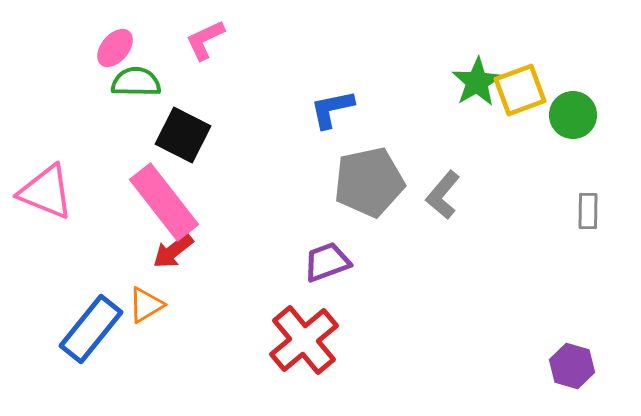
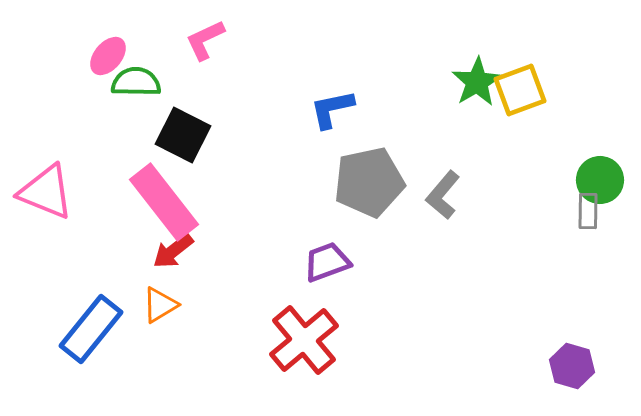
pink ellipse: moved 7 px left, 8 px down
green circle: moved 27 px right, 65 px down
orange triangle: moved 14 px right
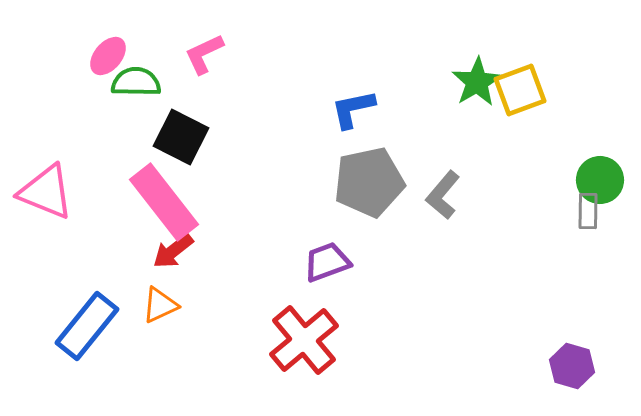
pink L-shape: moved 1 px left, 14 px down
blue L-shape: moved 21 px right
black square: moved 2 px left, 2 px down
orange triangle: rotated 6 degrees clockwise
blue rectangle: moved 4 px left, 3 px up
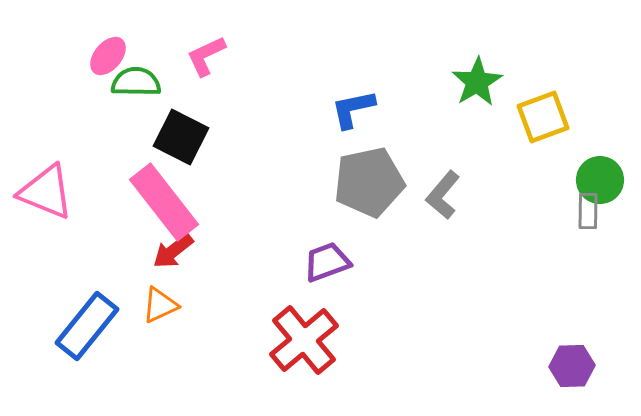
pink L-shape: moved 2 px right, 2 px down
yellow square: moved 23 px right, 27 px down
purple hexagon: rotated 18 degrees counterclockwise
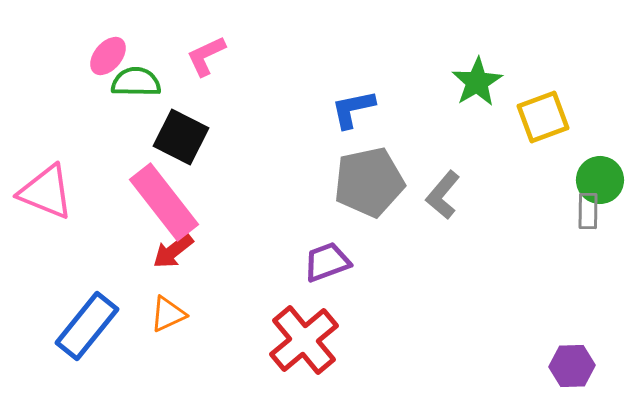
orange triangle: moved 8 px right, 9 px down
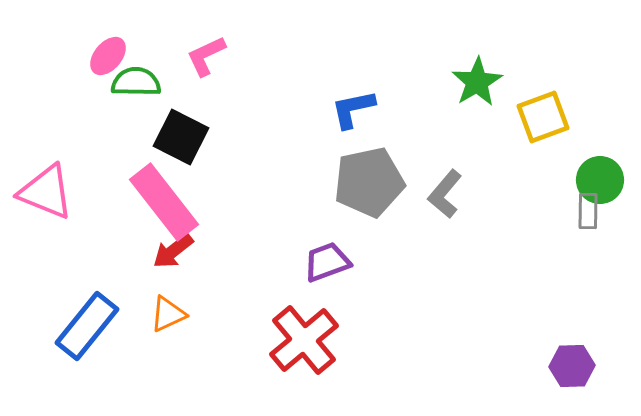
gray L-shape: moved 2 px right, 1 px up
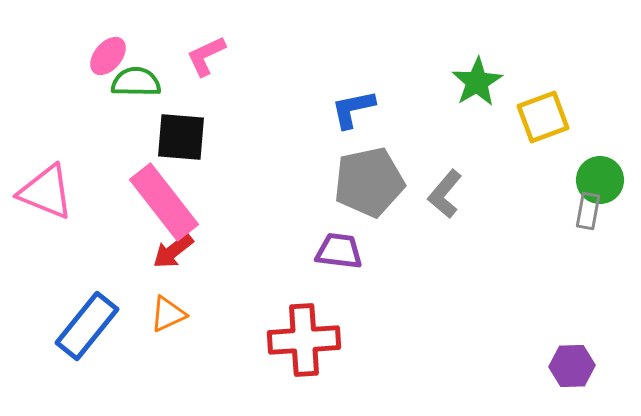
black square: rotated 22 degrees counterclockwise
gray rectangle: rotated 9 degrees clockwise
purple trapezoid: moved 12 px right, 11 px up; rotated 27 degrees clockwise
red cross: rotated 36 degrees clockwise
